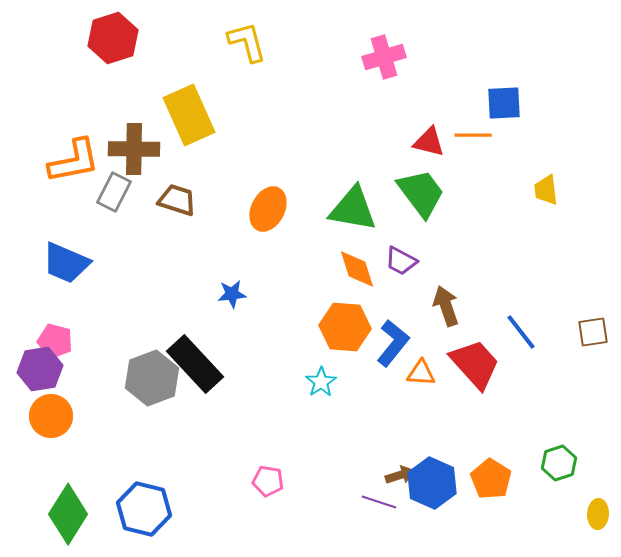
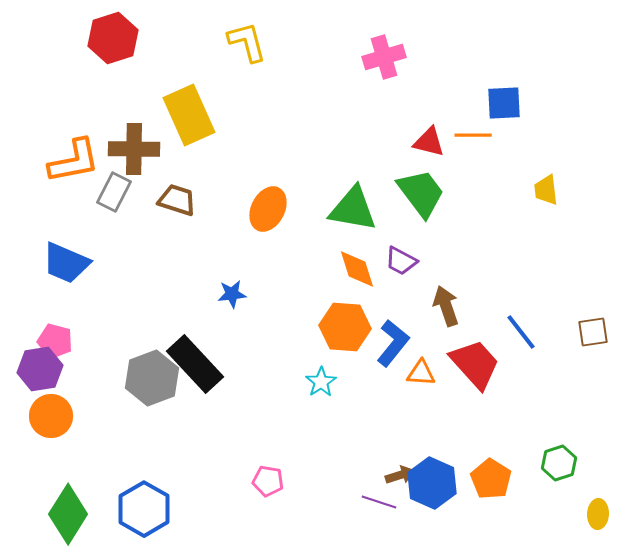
blue hexagon at (144, 509): rotated 16 degrees clockwise
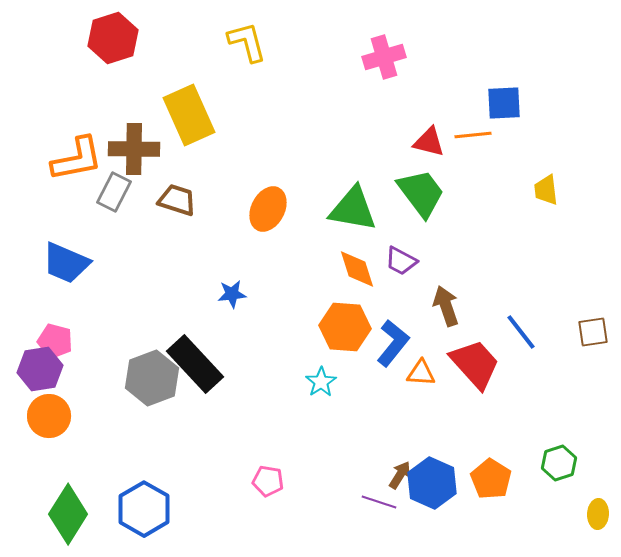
orange line at (473, 135): rotated 6 degrees counterclockwise
orange L-shape at (74, 161): moved 3 px right, 2 px up
orange circle at (51, 416): moved 2 px left
brown arrow at (400, 475): rotated 40 degrees counterclockwise
